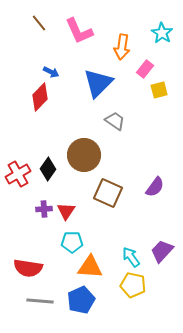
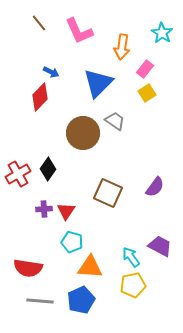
yellow square: moved 12 px left, 3 px down; rotated 18 degrees counterclockwise
brown circle: moved 1 px left, 22 px up
cyan pentagon: rotated 15 degrees clockwise
purple trapezoid: moved 2 px left, 5 px up; rotated 75 degrees clockwise
yellow pentagon: rotated 25 degrees counterclockwise
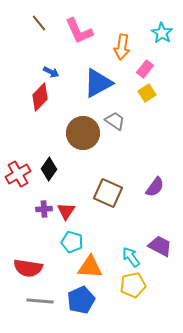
blue triangle: rotated 16 degrees clockwise
black diamond: moved 1 px right
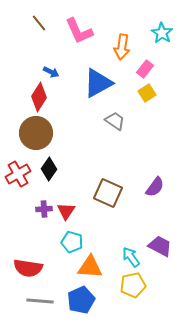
red diamond: moved 1 px left; rotated 12 degrees counterclockwise
brown circle: moved 47 px left
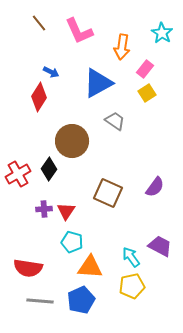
brown circle: moved 36 px right, 8 px down
yellow pentagon: moved 1 px left, 1 px down
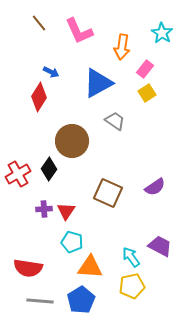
purple semicircle: rotated 20 degrees clockwise
blue pentagon: rotated 8 degrees counterclockwise
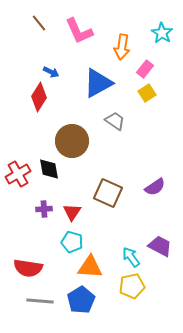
black diamond: rotated 45 degrees counterclockwise
red triangle: moved 6 px right, 1 px down
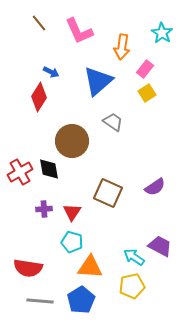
blue triangle: moved 2 px up; rotated 12 degrees counterclockwise
gray trapezoid: moved 2 px left, 1 px down
red cross: moved 2 px right, 2 px up
cyan arrow: moved 3 px right; rotated 20 degrees counterclockwise
